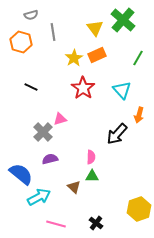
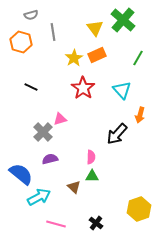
orange arrow: moved 1 px right
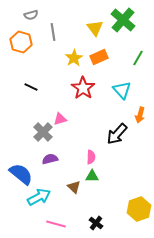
orange rectangle: moved 2 px right, 2 px down
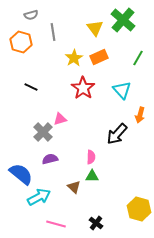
yellow hexagon: rotated 25 degrees counterclockwise
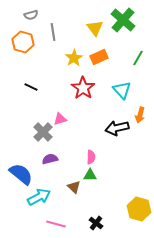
orange hexagon: moved 2 px right
black arrow: moved 6 px up; rotated 35 degrees clockwise
green triangle: moved 2 px left, 1 px up
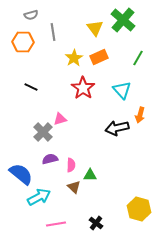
orange hexagon: rotated 15 degrees counterclockwise
pink semicircle: moved 20 px left, 8 px down
pink line: rotated 24 degrees counterclockwise
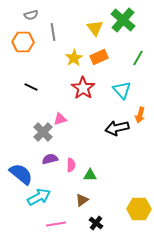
brown triangle: moved 8 px right, 13 px down; rotated 40 degrees clockwise
yellow hexagon: rotated 15 degrees counterclockwise
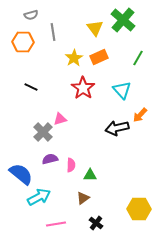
orange arrow: rotated 28 degrees clockwise
brown triangle: moved 1 px right, 2 px up
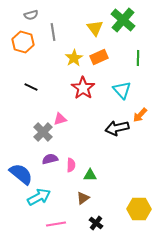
orange hexagon: rotated 15 degrees clockwise
green line: rotated 28 degrees counterclockwise
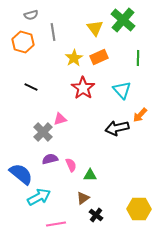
pink semicircle: rotated 24 degrees counterclockwise
black cross: moved 8 px up
